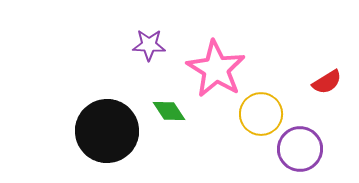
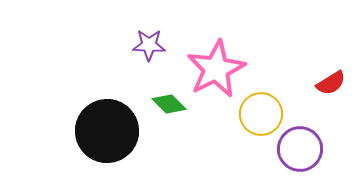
pink star: rotated 14 degrees clockwise
red semicircle: moved 4 px right, 1 px down
green diamond: moved 7 px up; rotated 12 degrees counterclockwise
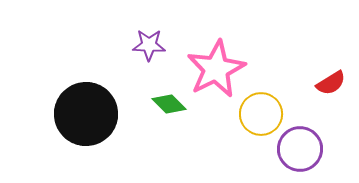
black circle: moved 21 px left, 17 px up
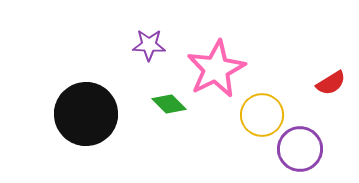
yellow circle: moved 1 px right, 1 px down
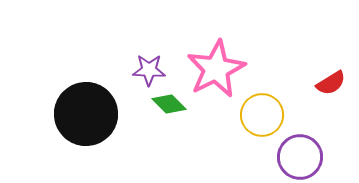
purple star: moved 25 px down
purple circle: moved 8 px down
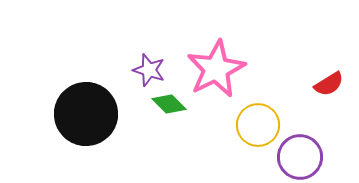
purple star: rotated 16 degrees clockwise
red semicircle: moved 2 px left, 1 px down
yellow circle: moved 4 px left, 10 px down
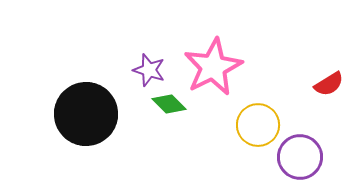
pink star: moved 3 px left, 2 px up
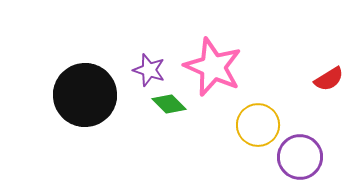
pink star: rotated 22 degrees counterclockwise
red semicircle: moved 5 px up
black circle: moved 1 px left, 19 px up
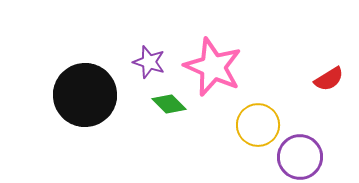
purple star: moved 8 px up
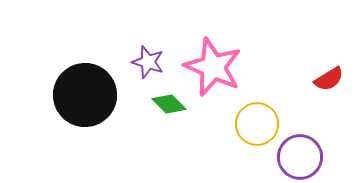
purple star: moved 1 px left
yellow circle: moved 1 px left, 1 px up
